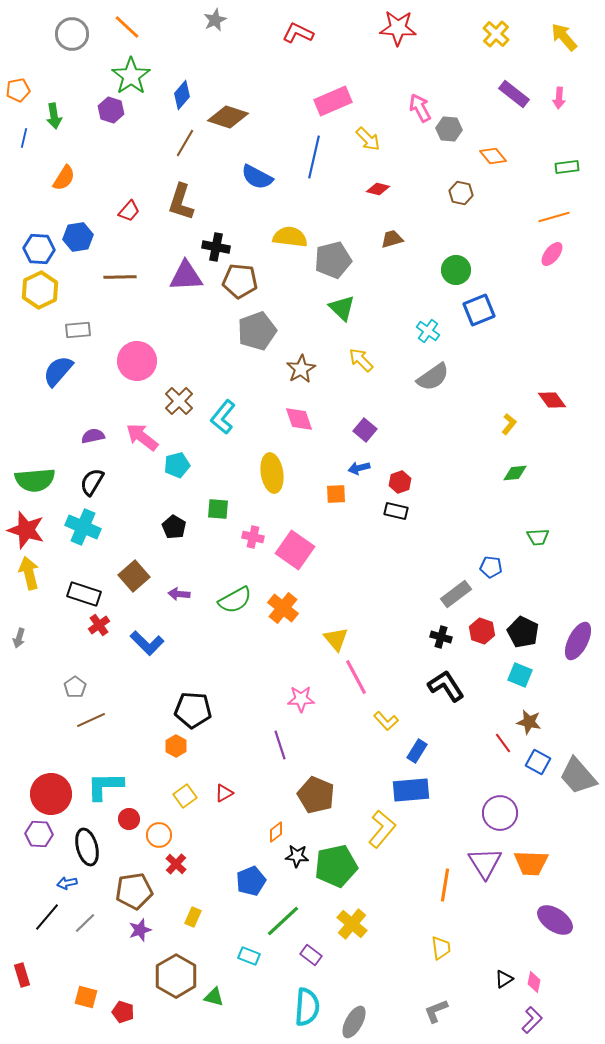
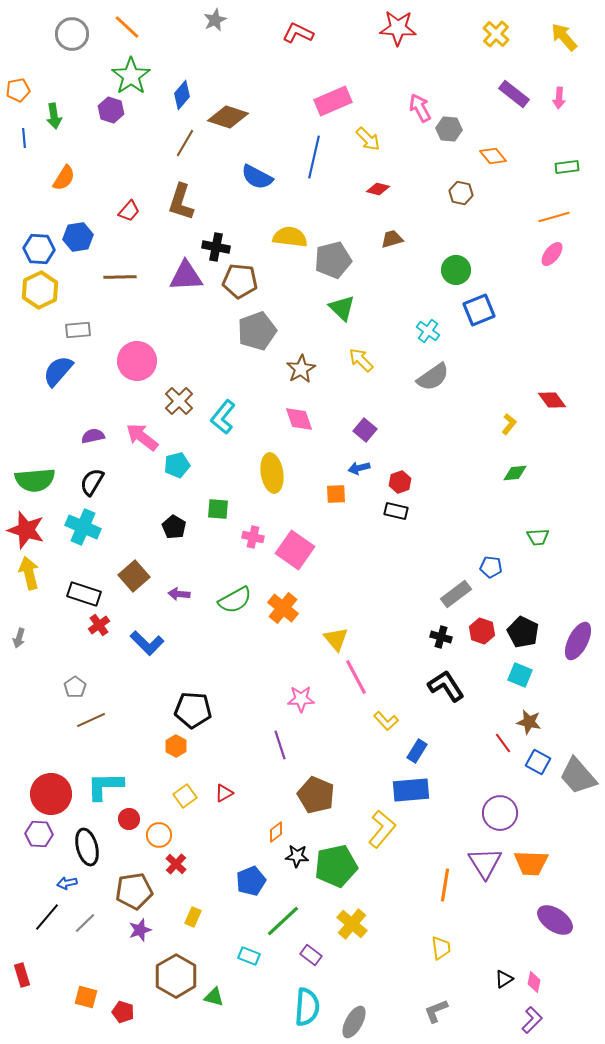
blue line at (24, 138): rotated 18 degrees counterclockwise
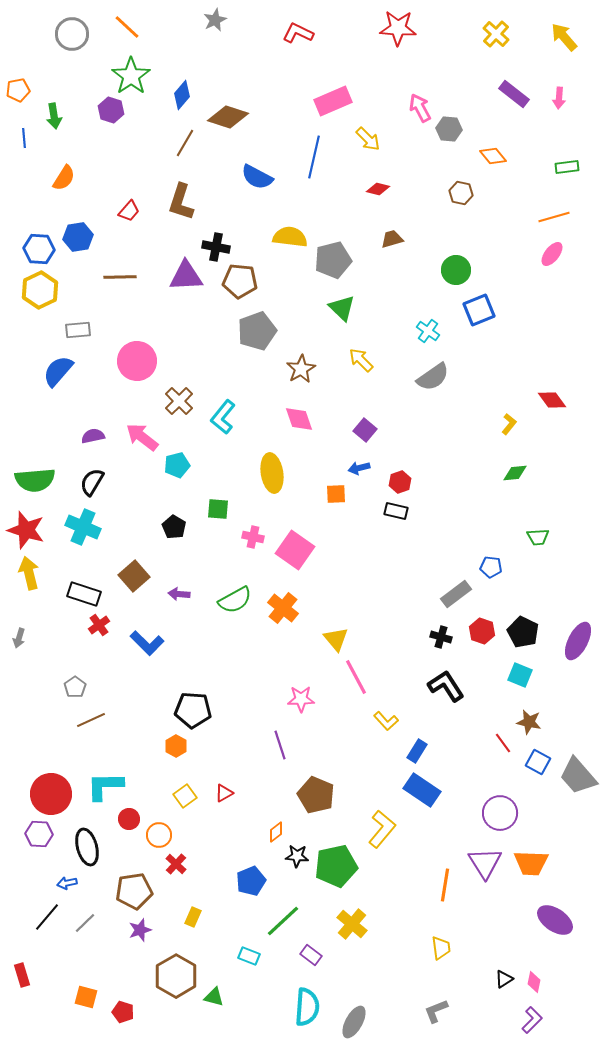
blue rectangle at (411, 790): moved 11 px right; rotated 39 degrees clockwise
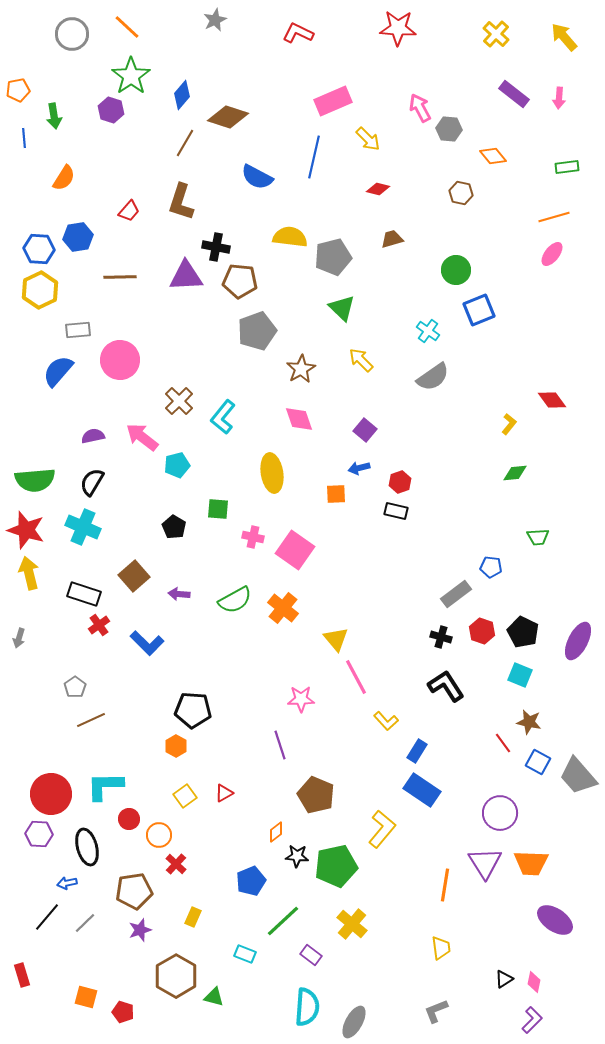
gray pentagon at (333, 260): moved 3 px up
pink circle at (137, 361): moved 17 px left, 1 px up
cyan rectangle at (249, 956): moved 4 px left, 2 px up
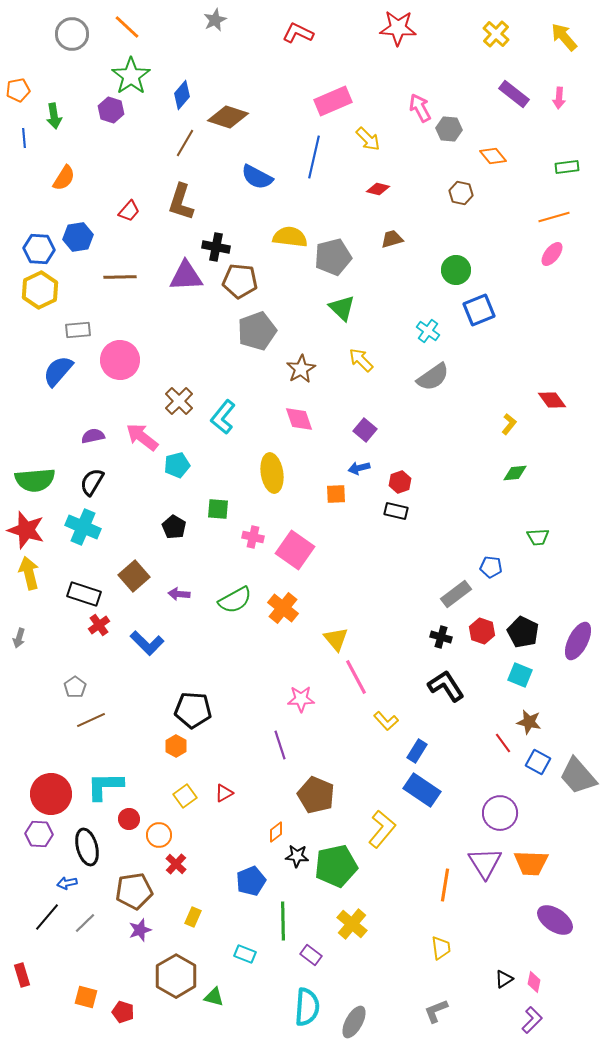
green line at (283, 921): rotated 48 degrees counterclockwise
